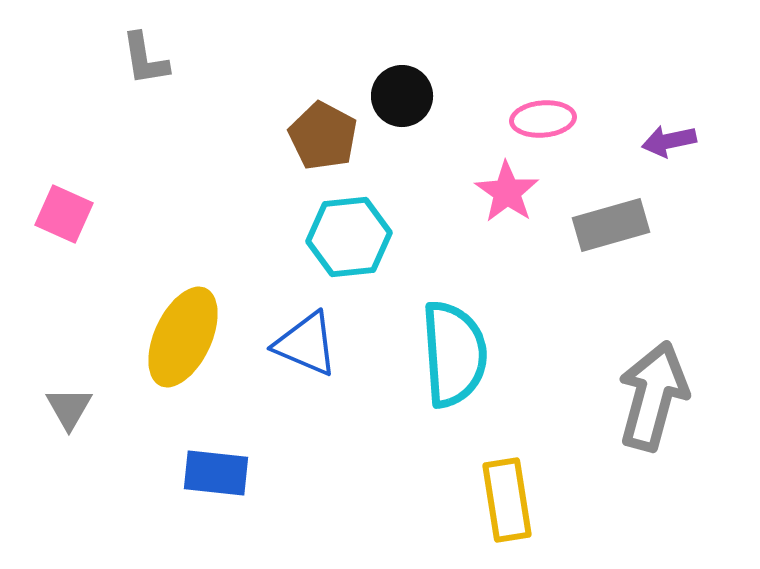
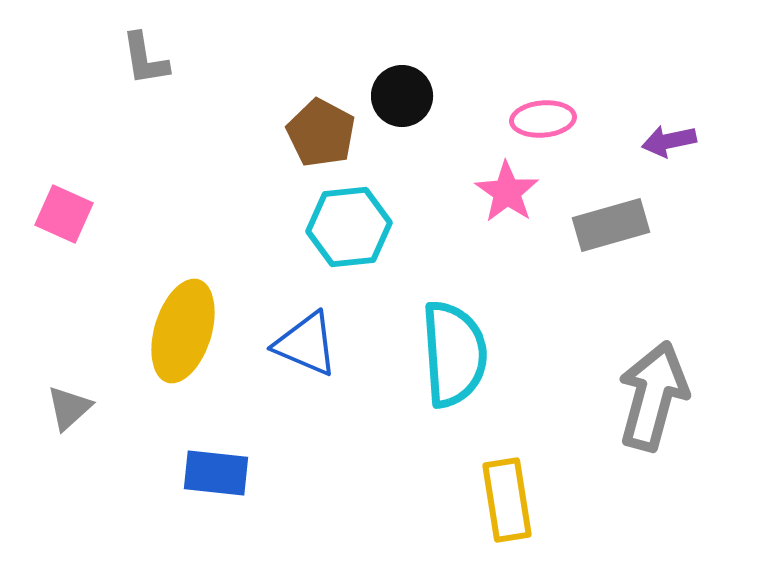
brown pentagon: moved 2 px left, 3 px up
cyan hexagon: moved 10 px up
yellow ellipse: moved 6 px up; rotated 8 degrees counterclockwise
gray triangle: rotated 18 degrees clockwise
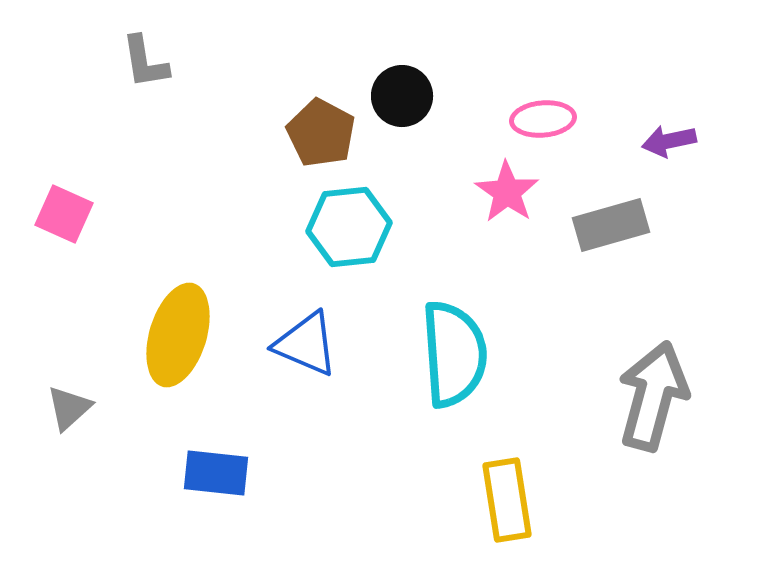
gray L-shape: moved 3 px down
yellow ellipse: moved 5 px left, 4 px down
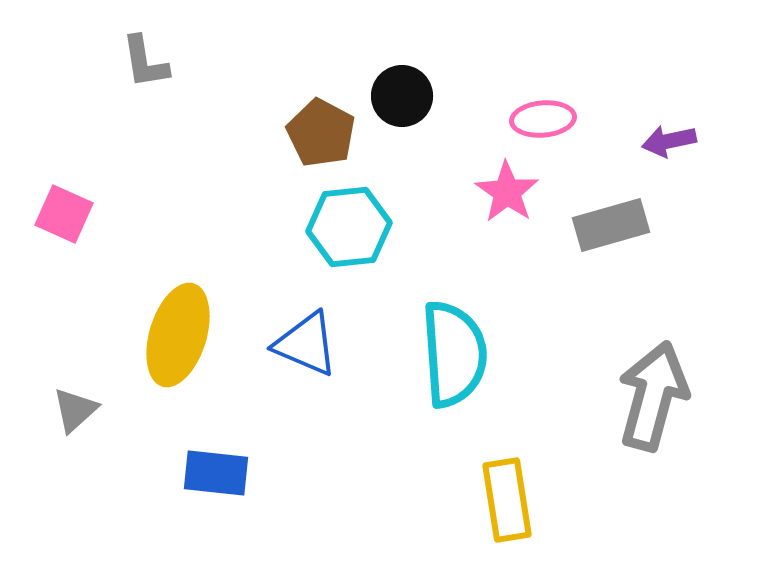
gray triangle: moved 6 px right, 2 px down
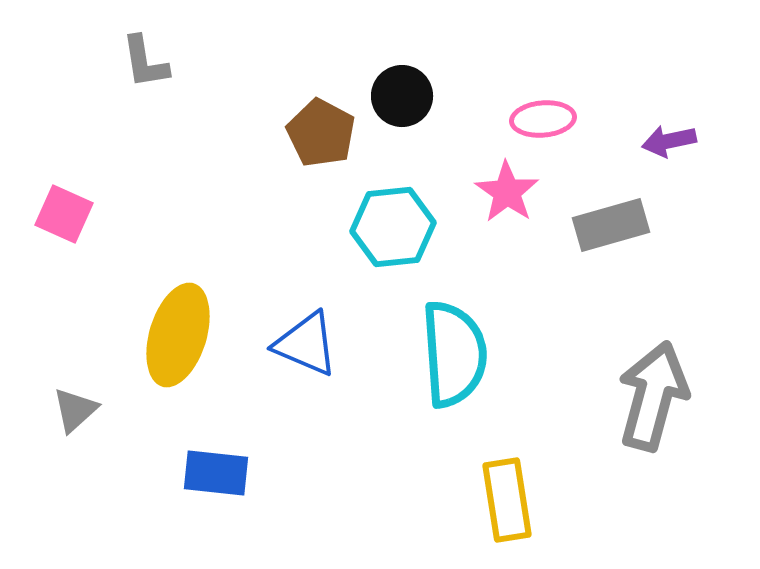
cyan hexagon: moved 44 px right
